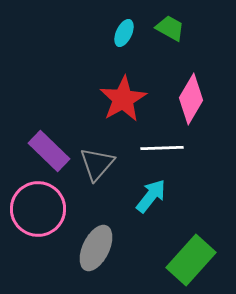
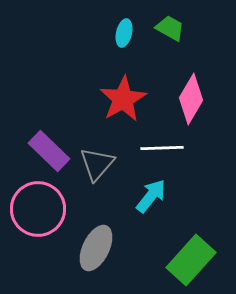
cyan ellipse: rotated 12 degrees counterclockwise
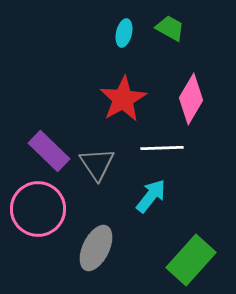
gray triangle: rotated 15 degrees counterclockwise
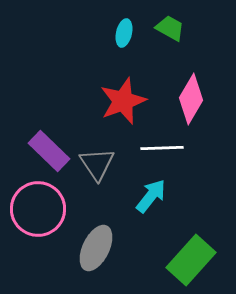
red star: moved 2 px down; rotated 9 degrees clockwise
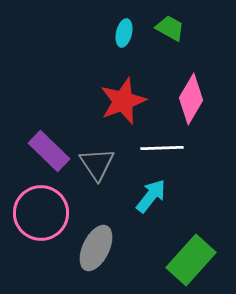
pink circle: moved 3 px right, 4 px down
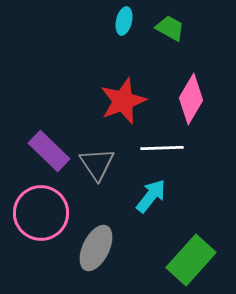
cyan ellipse: moved 12 px up
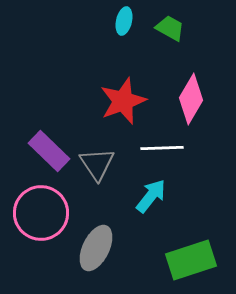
green rectangle: rotated 30 degrees clockwise
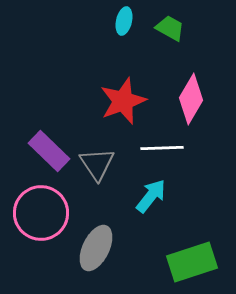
green rectangle: moved 1 px right, 2 px down
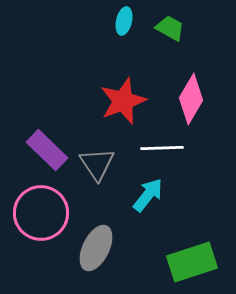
purple rectangle: moved 2 px left, 1 px up
cyan arrow: moved 3 px left, 1 px up
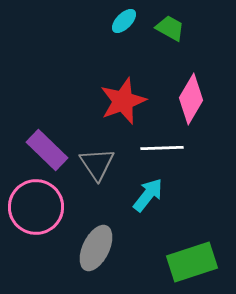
cyan ellipse: rotated 32 degrees clockwise
pink circle: moved 5 px left, 6 px up
